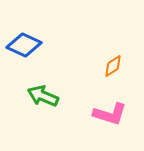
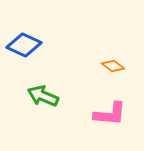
orange diamond: rotated 70 degrees clockwise
pink L-shape: rotated 12 degrees counterclockwise
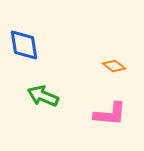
blue diamond: rotated 56 degrees clockwise
orange diamond: moved 1 px right
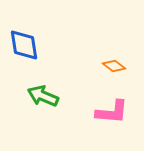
pink L-shape: moved 2 px right, 2 px up
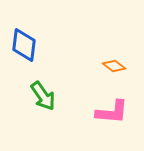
blue diamond: rotated 16 degrees clockwise
green arrow: rotated 148 degrees counterclockwise
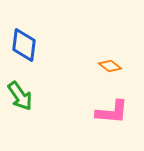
orange diamond: moved 4 px left
green arrow: moved 23 px left
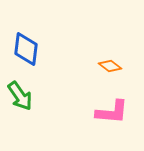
blue diamond: moved 2 px right, 4 px down
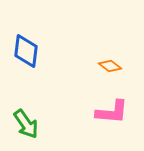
blue diamond: moved 2 px down
green arrow: moved 6 px right, 28 px down
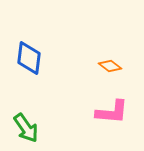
blue diamond: moved 3 px right, 7 px down
green arrow: moved 4 px down
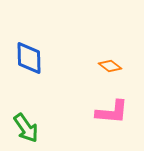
blue diamond: rotated 8 degrees counterclockwise
